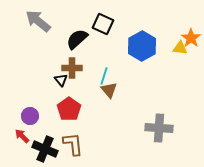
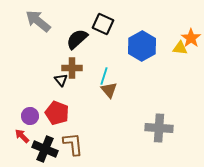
red pentagon: moved 12 px left, 4 px down; rotated 15 degrees counterclockwise
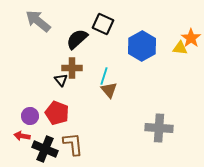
red arrow: rotated 35 degrees counterclockwise
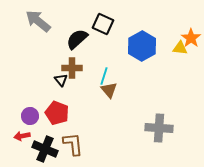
red arrow: rotated 21 degrees counterclockwise
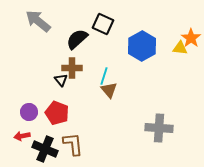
purple circle: moved 1 px left, 4 px up
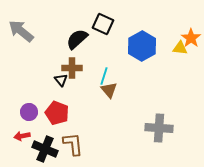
gray arrow: moved 17 px left, 10 px down
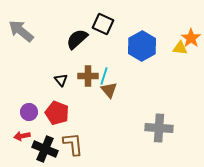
brown cross: moved 16 px right, 8 px down
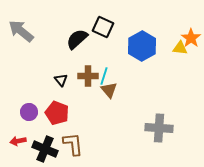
black square: moved 3 px down
red arrow: moved 4 px left, 5 px down
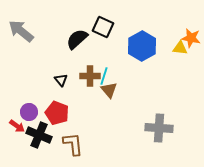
orange star: rotated 24 degrees counterclockwise
brown cross: moved 2 px right
red arrow: moved 1 px left, 15 px up; rotated 133 degrees counterclockwise
black cross: moved 6 px left, 14 px up
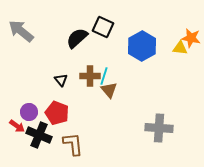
black semicircle: moved 1 px up
